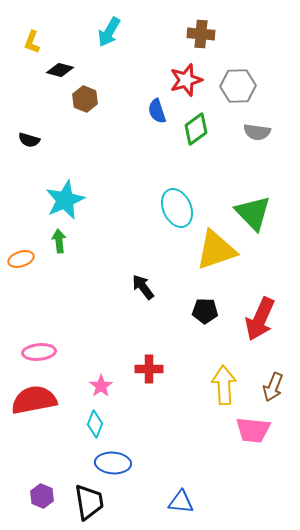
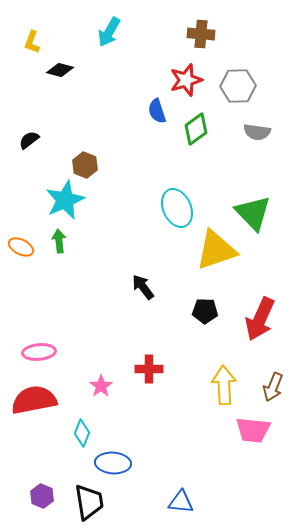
brown hexagon: moved 66 px down
black semicircle: rotated 125 degrees clockwise
orange ellipse: moved 12 px up; rotated 45 degrees clockwise
cyan diamond: moved 13 px left, 9 px down
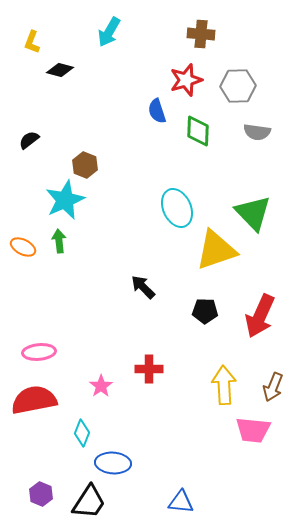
green diamond: moved 2 px right, 2 px down; rotated 52 degrees counterclockwise
orange ellipse: moved 2 px right
black arrow: rotated 8 degrees counterclockwise
red arrow: moved 3 px up
purple hexagon: moved 1 px left, 2 px up
black trapezoid: rotated 42 degrees clockwise
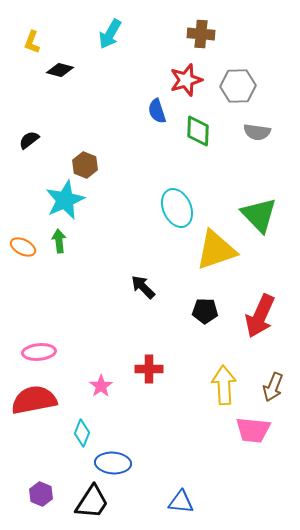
cyan arrow: moved 1 px right, 2 px down
green triangle: moved 6 px right, 2 px down
black trapezoid: moved 3 px right
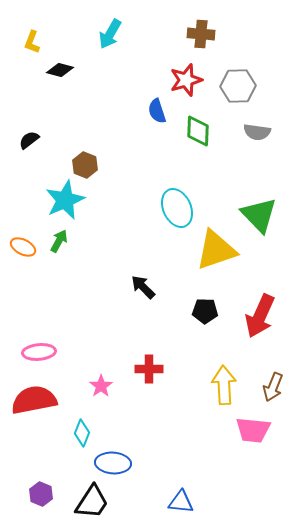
green arrow: rotated 35 degrees clockwise
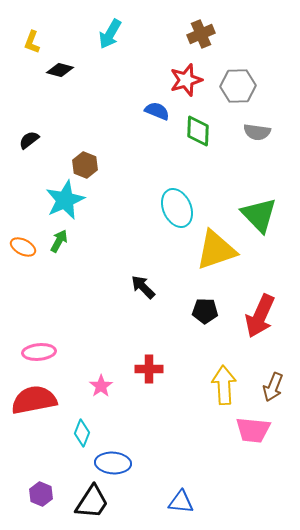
brown cross: rotated 28 degrees counterclockwise
blue semicircle: rotated 130 degrees clockwise
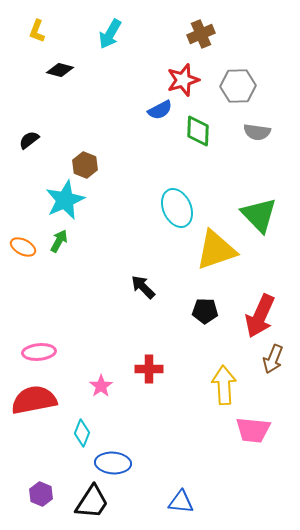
yellow L-shape: moved 5 px right, 11 px up
red star: moved 3 px left
blue semicircle: moved 3 px right, 1 px up; rotated 130 degrees clockwise
brown arrow: moved 28 px up
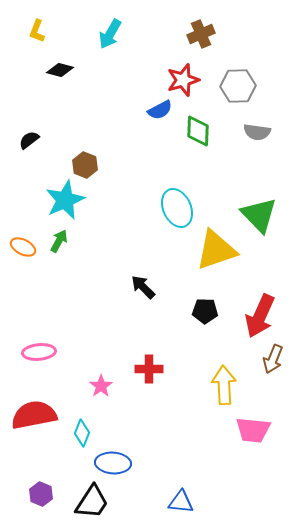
red semicircle: moved 15 px down
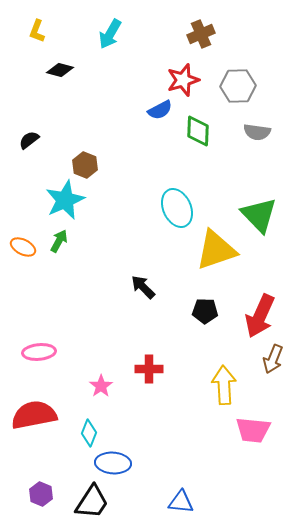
cyan diamond: moved 7 px right
